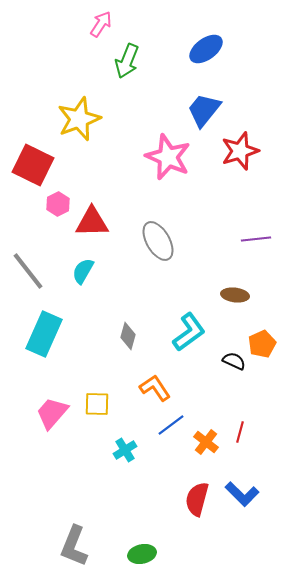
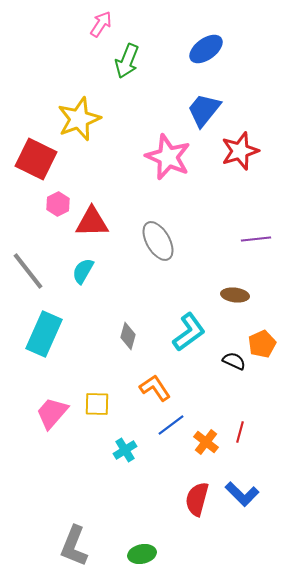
red square: moved 3 px right, 6 px up
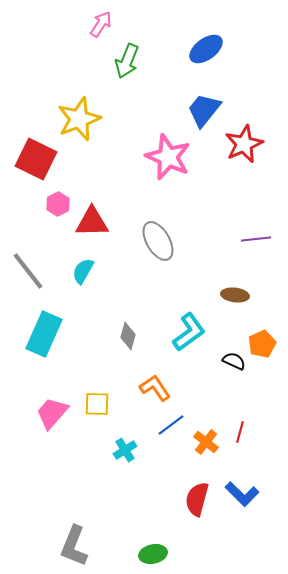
red star: moved 4 px right, 7 px up; rotated 6 degrees counterclockwise
green ellipse: moved 11 px right
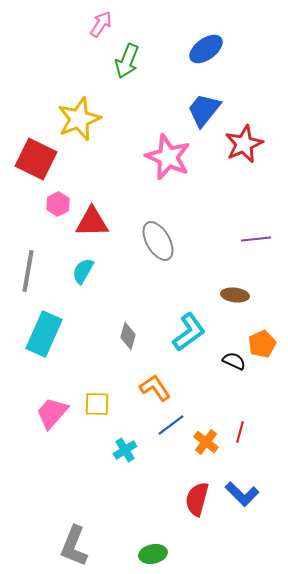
gray line: rotated 48 degrees clockwise
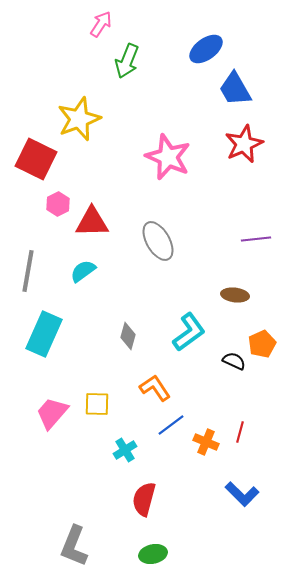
blue trapezoid: moved 31 px right, 21 px up; rotated 69 degrees counterclockwise
cyan semicircle: rotated 24 degrees clockwise
orange cross: rotated 15 degrees counterclockwise
red semicircle: moved 53 px left
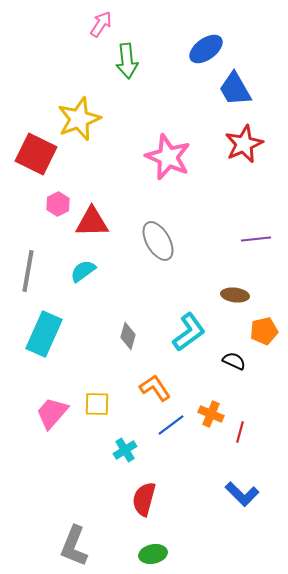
green arrow: rotated 28 degrees counterclockwise
red square: moved 5 px up
orange pentagon: moved 2 px right, 13 px up; rotated 12 degrees clockwise
orange cross: moved 5 px right, 28 px up
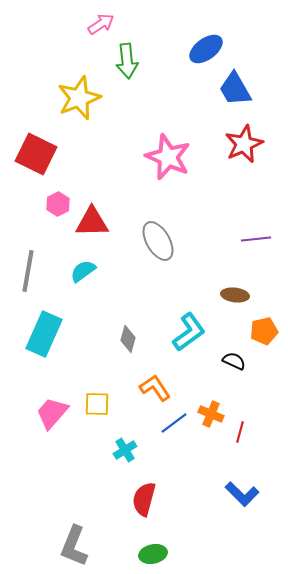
pink arrow: rotated 24 degrees clockwise
yellow star: moved 21 px up
gray diamond: moved 3 px down
blue line: moved 3 px right, 2 px up
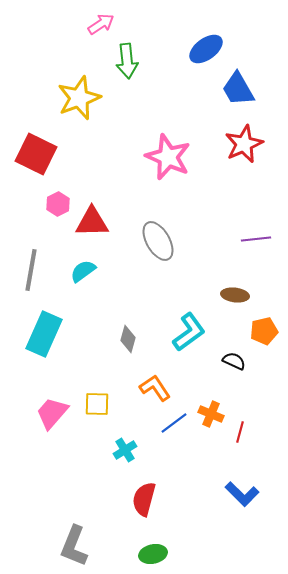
blue trapezoid: moved 3 px right
gray line: moved 3 px right, 1 px up
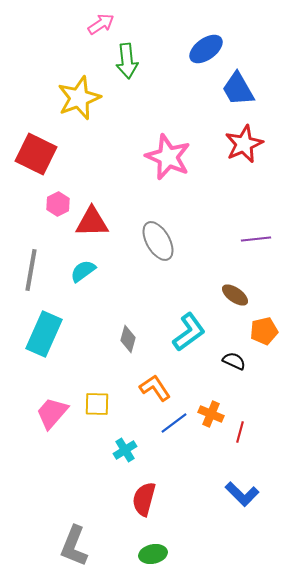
brown ellipse: rotated 28 degrees clockwise
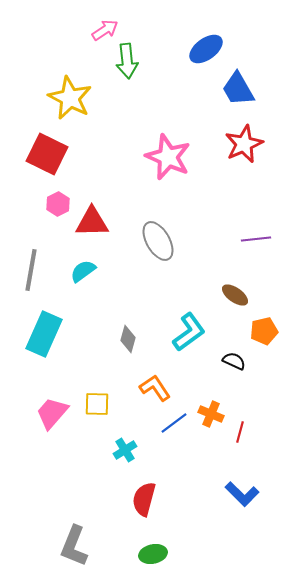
pink arrow: moved 4 px right, 6 px down
yellow star: moved 9 px left; rotated 24 degrees counterclockwise
red square: moved 11 px right
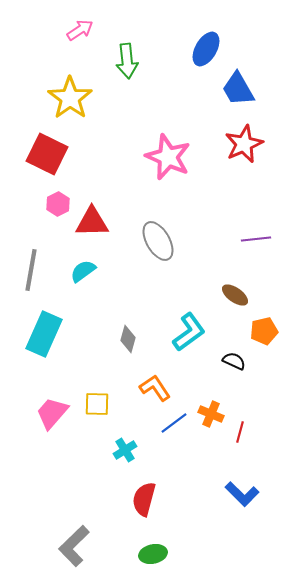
pink arrow: moved 25 px left
blue ellipse: rotated 24 degrees counterclockwise
yellow star: rotated 9 degrees clockwise
gray L-shape: rotated 24 degrees clockwise
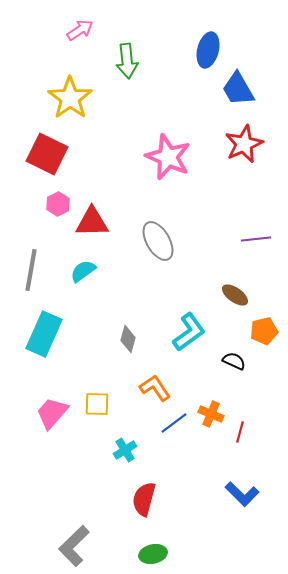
blue ellipse: moved 2 px right, 1 px down; rotated 16 degrees counterclockwise
